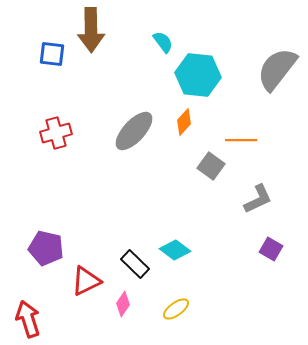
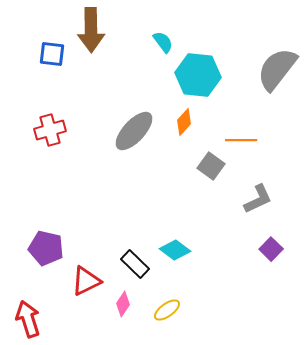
red cross: moved 6 px left, 3 px up
purple square: rotated 15 degrees clockwise
yellow ellipse: moved 9 px left, 1 px down
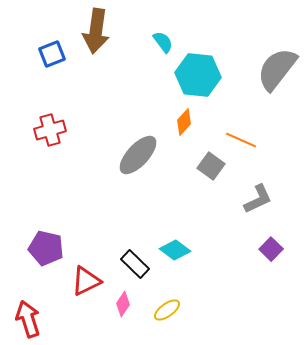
brown arrow: moved 5 px right, 1 px down; rotated 9 degrees clockwise
blue square: rotated 28 degrees counterclockwise
gray ellipse: moved 4 px right, 24 px down
orange line: rotated 24 degrees clockwise
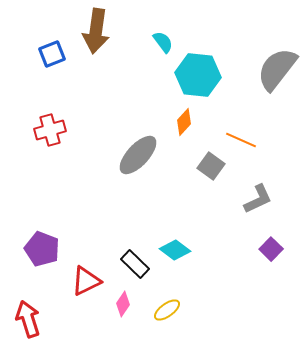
purple pentagon: moved 4 px left, 1 px down; rotated 8 degrees clockwise
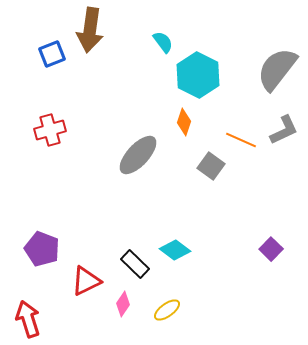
brown arrow: moved 6 px left, 1 px up
cyan hexagon: rotated 21 degrees clockwise
orange diamond: rotated 24 degrees counterclockwise
gray L-shape: moved 26 px right, 69 px up
